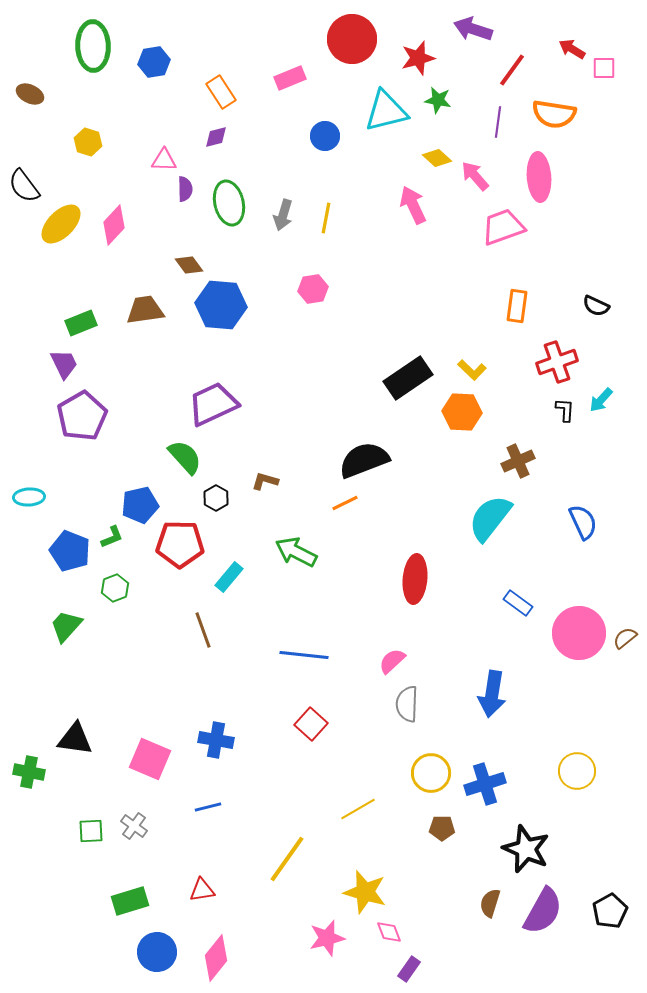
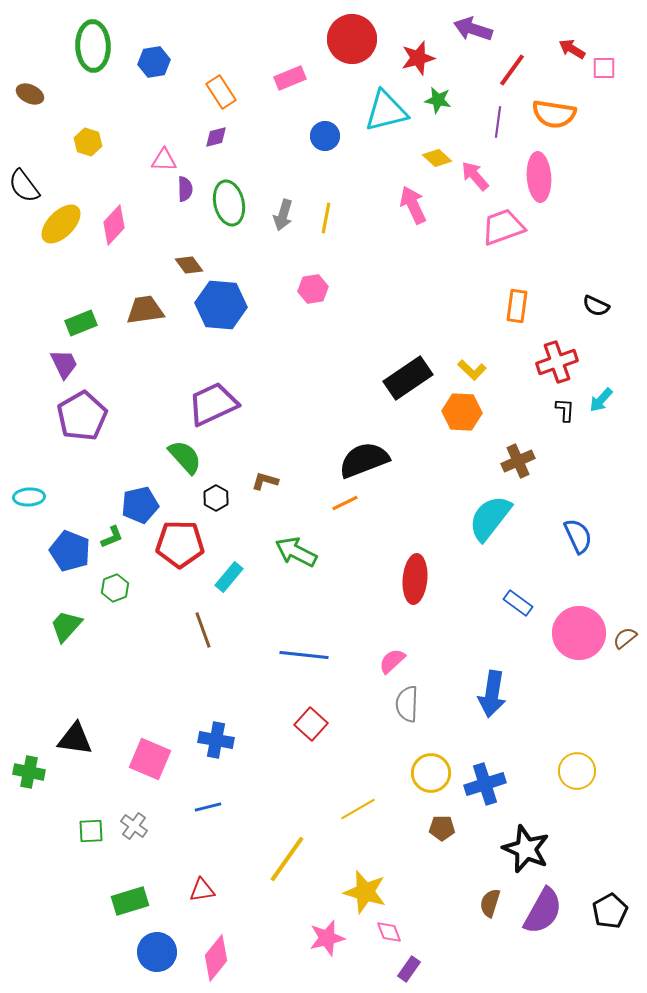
blue semicircle at (583, 522): moved 5 px left, 14 px down
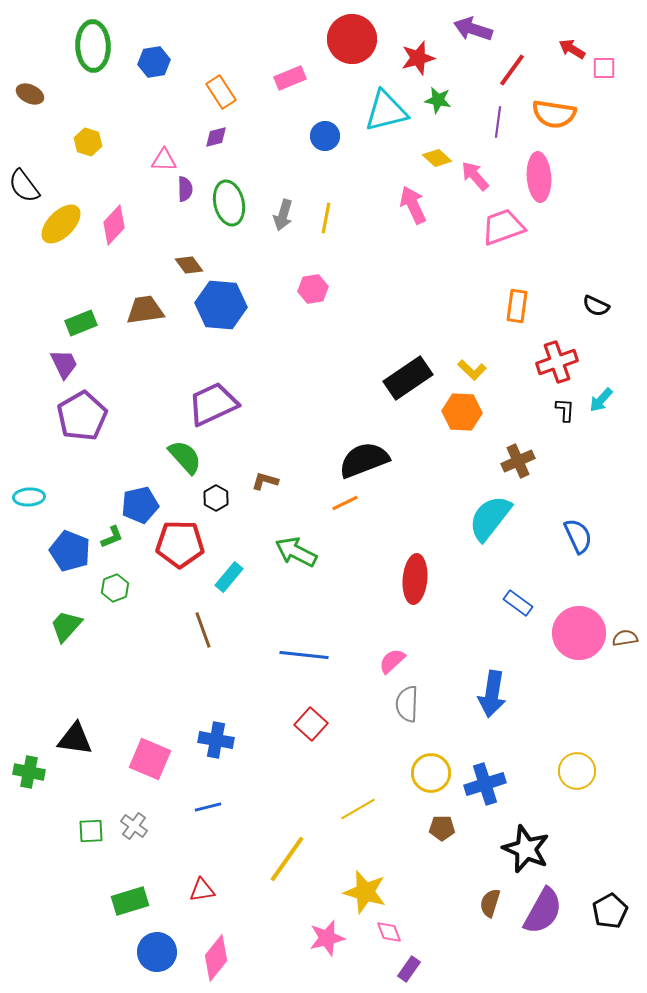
brown semicircle at (625, 638): rotated 30 degrees clockwise
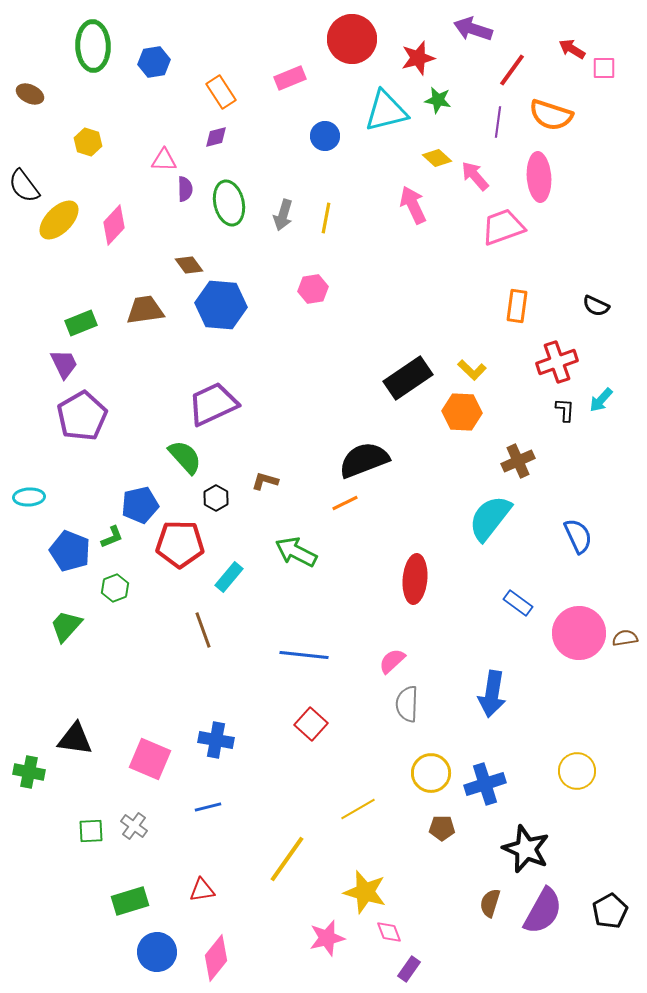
orange semicircle at (554, 114): moved 3 px left, 1 px down; rotated 9 degrees clockwise
yellow ellipse at (61, 224): moved 2 px left, 4 px up
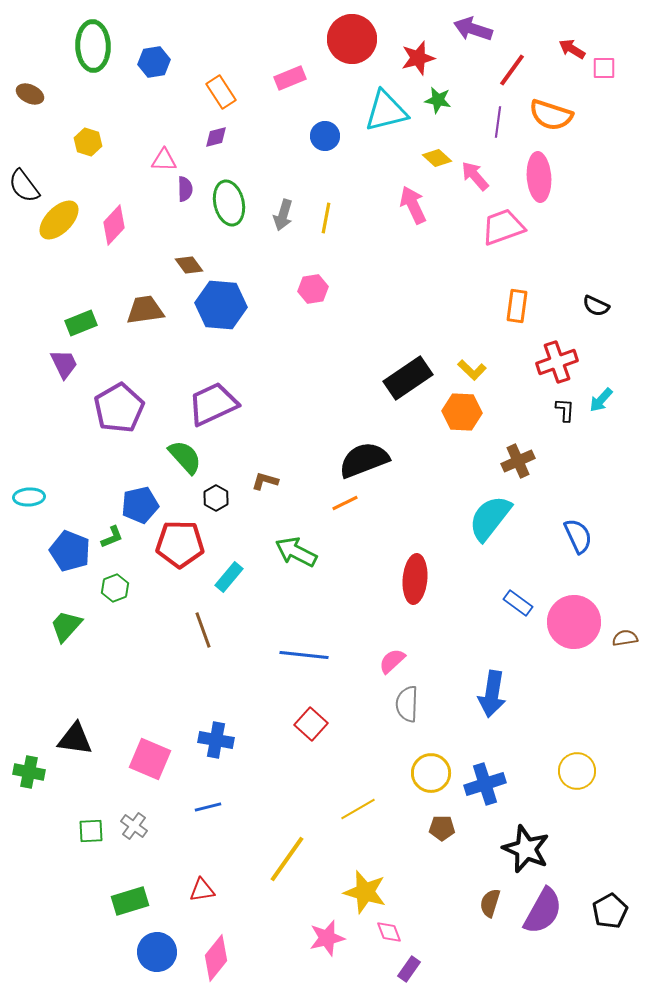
purple pentagon at (82, 416): moved 37 px right, 8 px up
pink circle at (579, 633): moved 5 px left, 11 px up
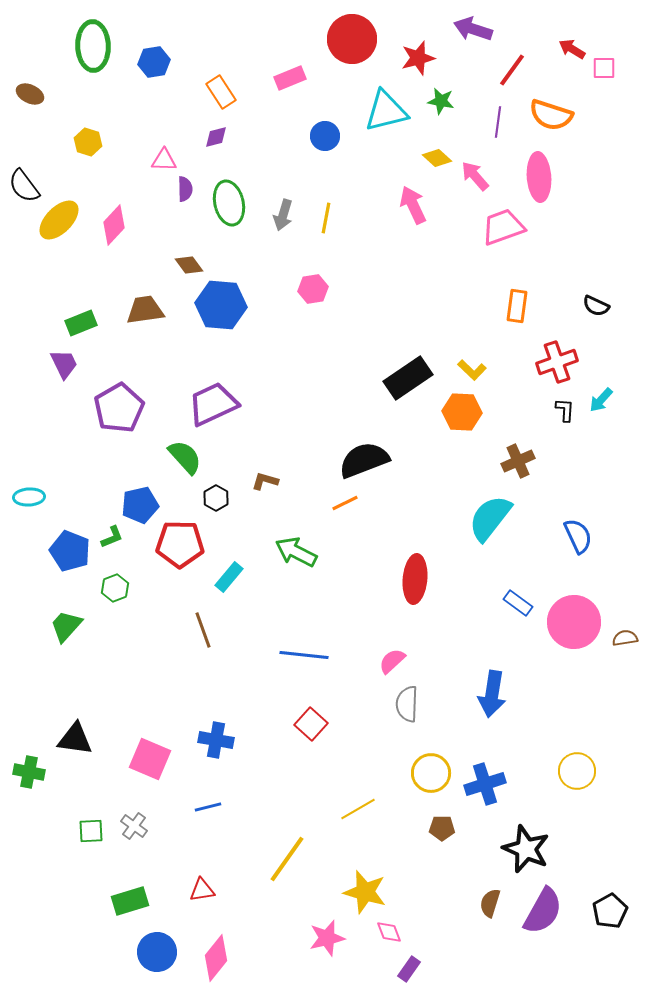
green star at (438, 100): moved 3 px right, 1 px down
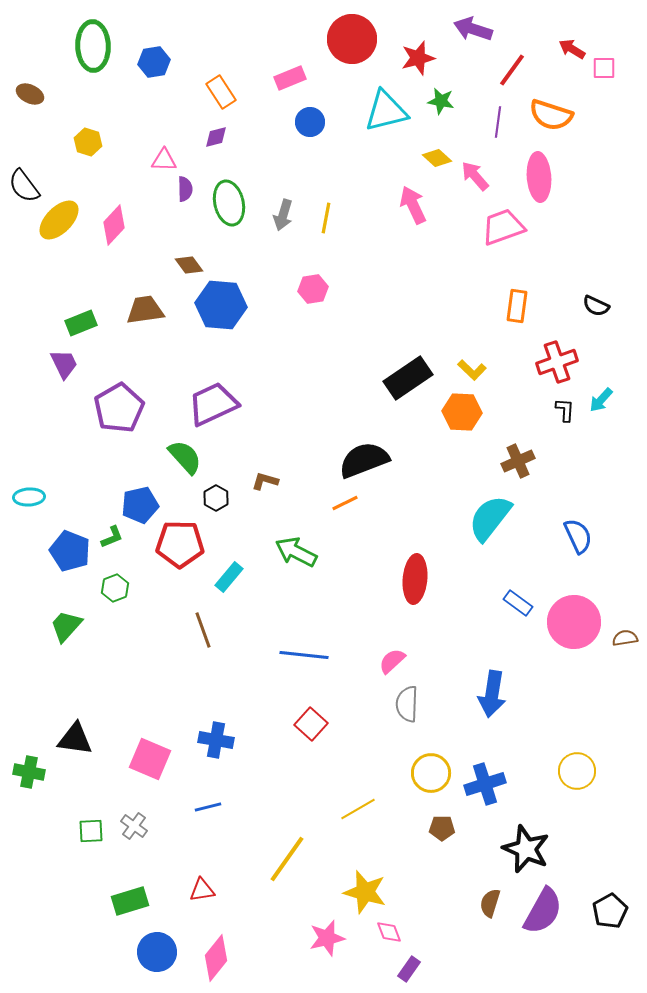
blue circle at (325, 136): moved 15 px left, 14 px up
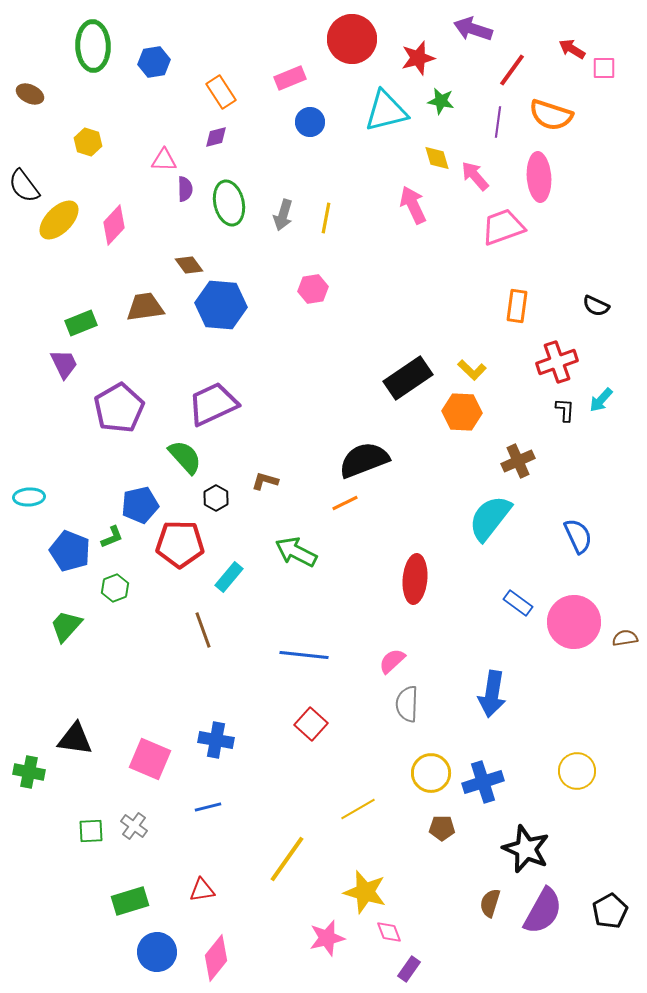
yellow diamond at (437, 158): rotated 32 degrees clockwise
brown trapezoid at (145, 310): moved 3 px up
blue cross at (485, 784): moved 2 px left, 2 px up
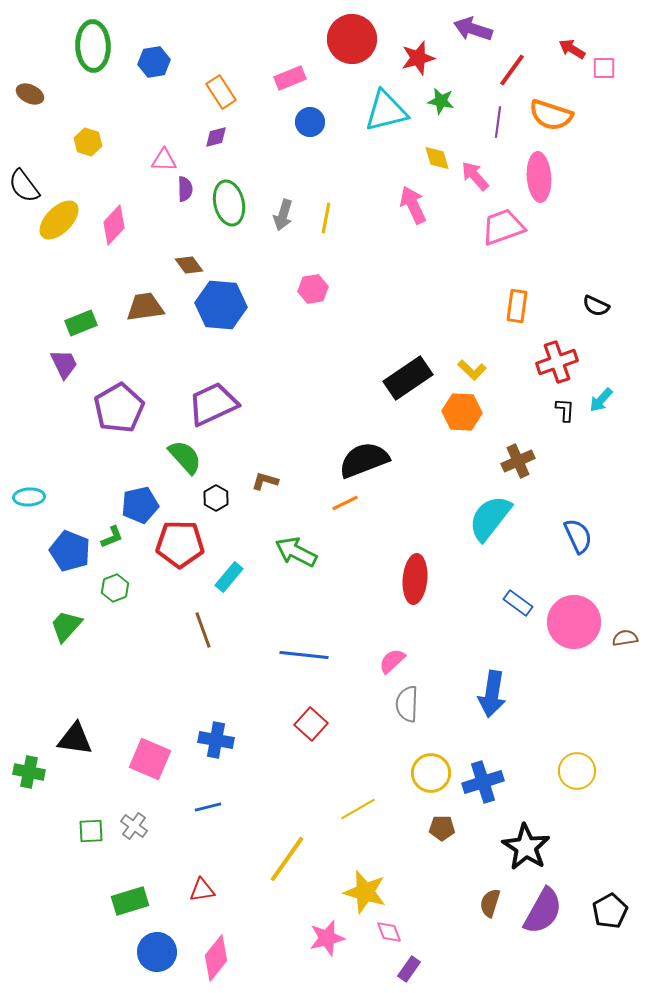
black star at (526, 849): moved 2 px up; rotated 9 degrees clockwise
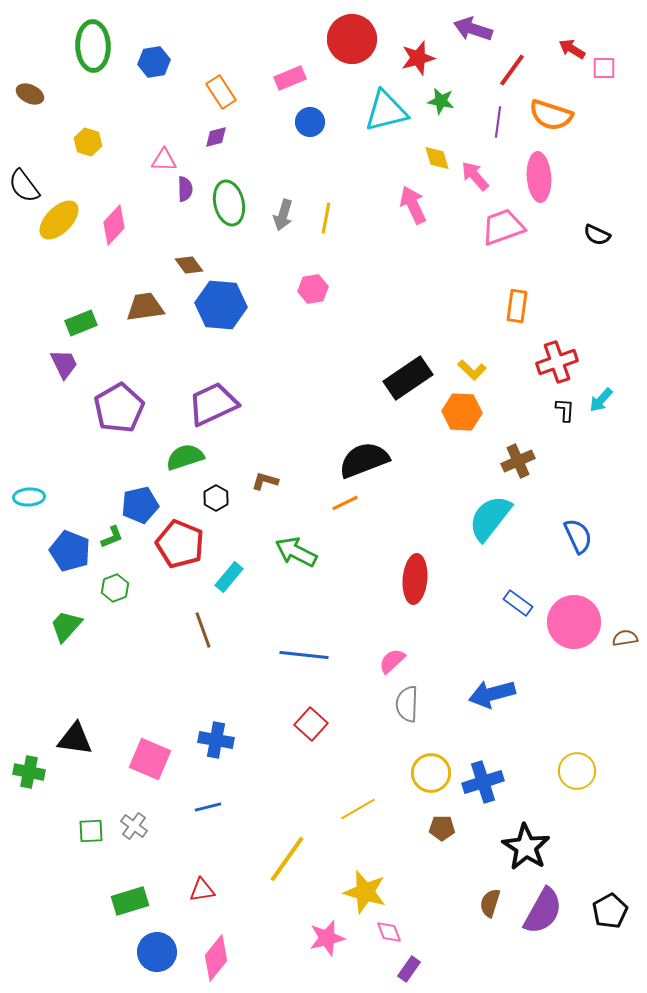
black semicircle at (596, 306): moved 1 px right, 71 px up
green semicircle at (185, 457): rotated 66 degrees counterclockwise
red pentagon at (180, 544): rotated 21 degrees clockwise
blue arrow at (492, 694): rotated 66 degrees clockwise
